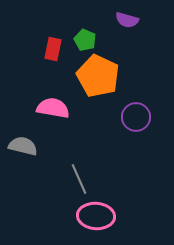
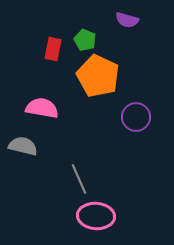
pink semicircle: moved 11 px left
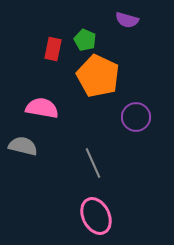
gray line: moved 14 px right, 16 px up
pink ellipse: rotated 60 degrees clockwise
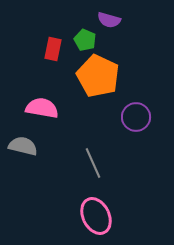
purple semicircle: moved 18 px left
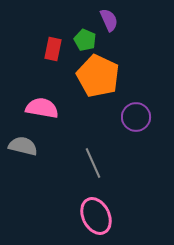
purple semicircle: rotated 130 degrees counterclockwise
